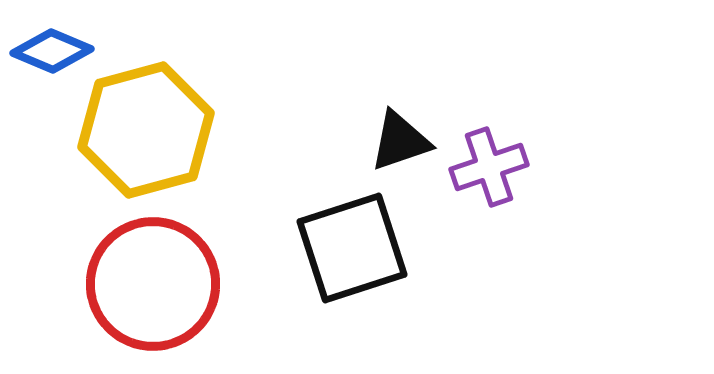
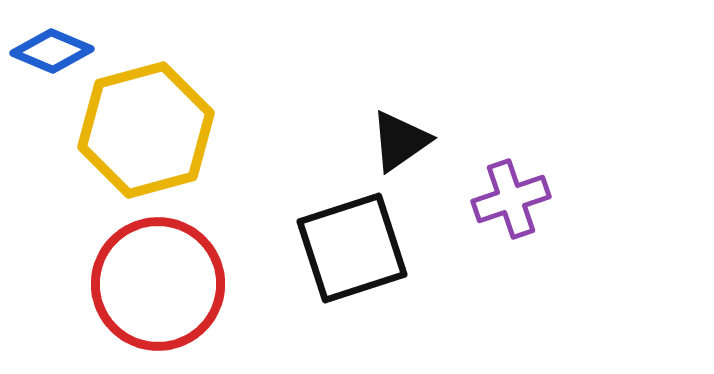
black triangle: rotated 16 degrees counterclockwise
purple cross: moved 22 px right, 32 px down
red circle: moved 5 px right
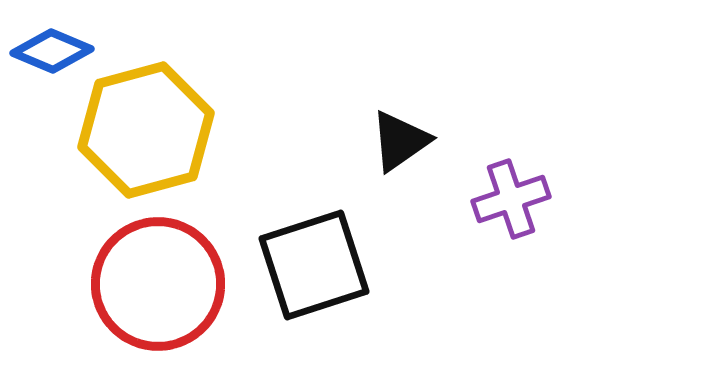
black square: moved 38 px left, 17 px down
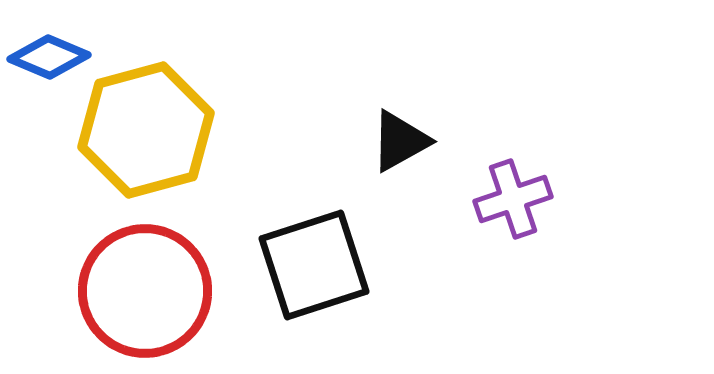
blue diamond: moved 3 px left, 6 px down
black triangle: rotated 6 degrees clockwise
purple cross: moved 2 px right
red circle: moved 13 px left, 7 px down
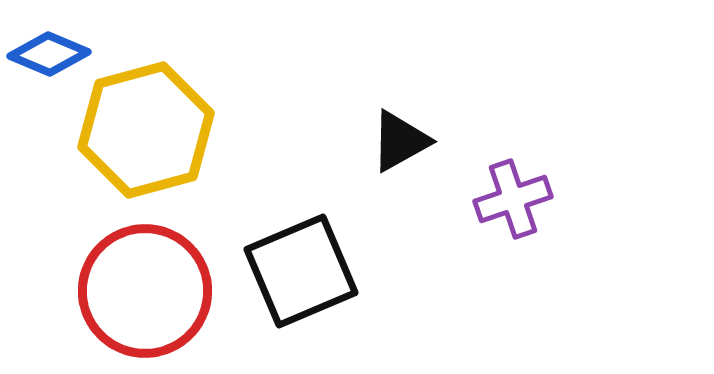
blue diamond: moved 3 px up
black square: moved 13 px left, 6 px down; rotated 5 degrees counterclockwise
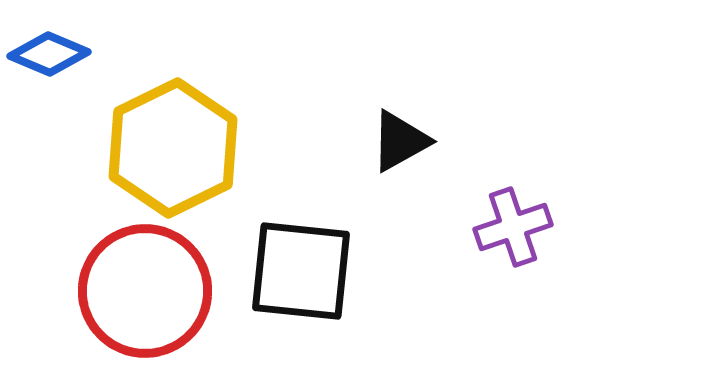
yellow hexagon: moved 27 px right, 18 px down; rotated 11 degrees counterclockwise
purple cross: moved 28 px down
black square: rotated 29 degrees clockwise
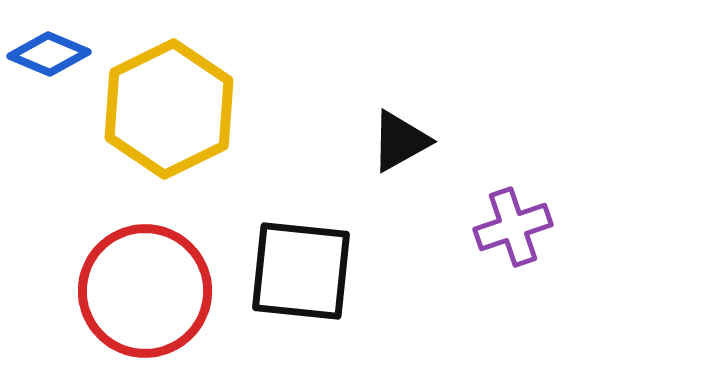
yellow hexagon: moved 4 px left, 39 px up
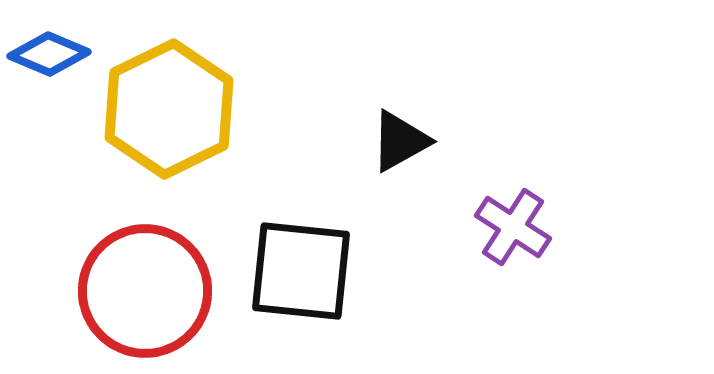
purple cross: rotated 38 degrees counterclockwise
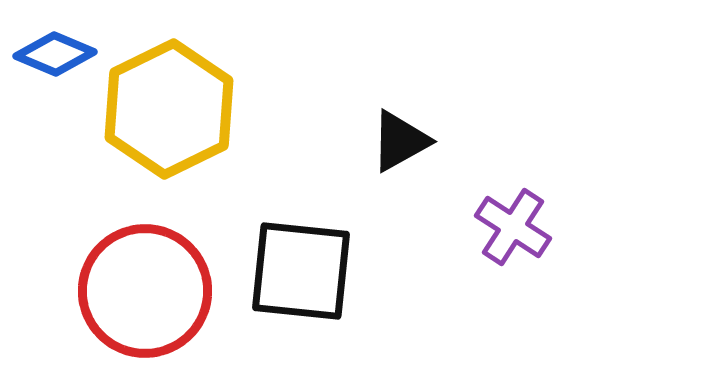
blue diamond: moved 6 px right
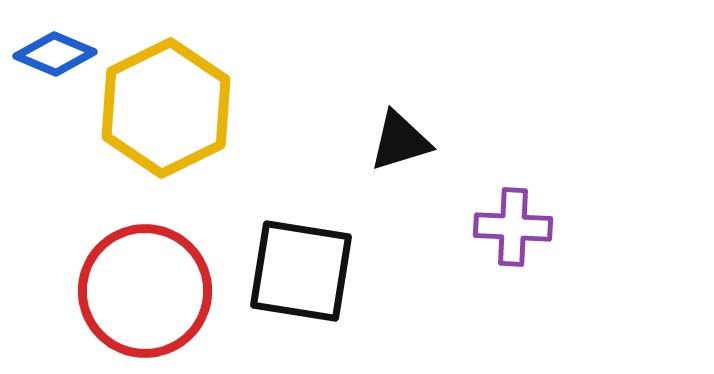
yellow hexagon: moved 3 px left, 1 px up
black triangle: rotated 12 degrees clockwise
purple cross: rotated 30 degrees counterclockwise
black square: rotated 3 degrees clockwise
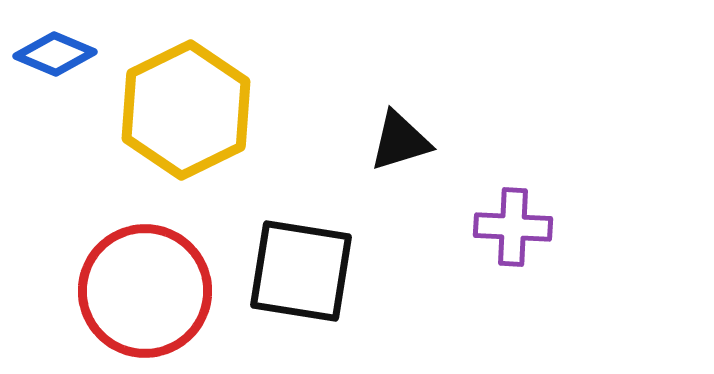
yellow hexagon: moved 20 px right, 2 px down
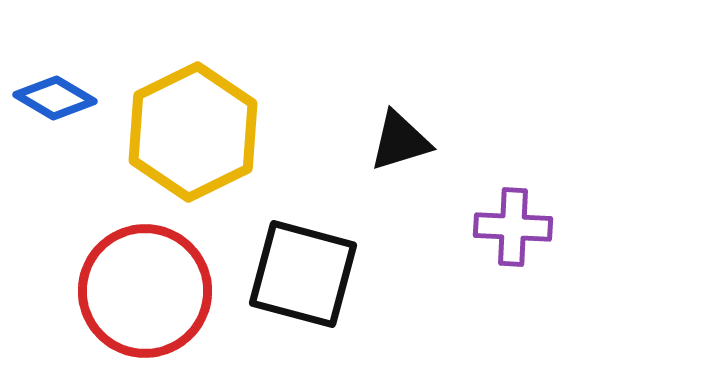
blue diamond: moved 44 px down; rotated 8 degrees clockwise
yellow hexagon: moved 7 px right, 22 px down
black square: moved 2 px right, 3 px down; rotated 6 degrees clockwise
